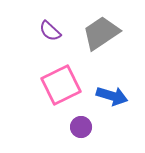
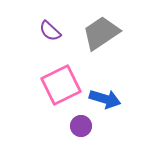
blue arrow: moved 7 px left, 3 px down
purple circle: moved 1 px up
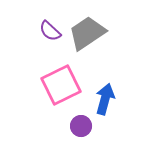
gray trapezoid: moved 14 px left
blue arrow: rotated 92 degrees counterclockwise
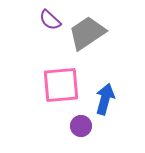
purple semicircle: moved 11 px up
pink square: rotated 21 degrees clockwise
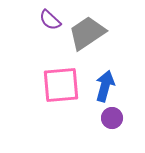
blue arrow: moved 13 px up
purple circle: moved 31 px right, 8 px up
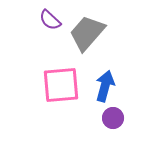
gray trapezoid: rotated 15 degrees counterclockwise
purple circle: moved 1 px right
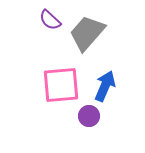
blue arrow: rotated 8 degrees clockwise
purple circle: moved 24 px left, 2 px up
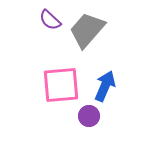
gray trapezoid: moved 3 px up
